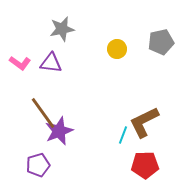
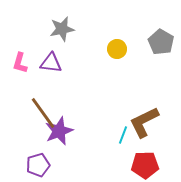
gray pentagon: rotated 30 degrees counterclockwise
pink L-shape: rotated 70 degrees clockwise
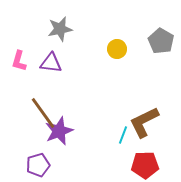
gray star: moved 2 px left
gray pentagon: moved 1 px up
pink L-shape: moved 1 px left, 2 px up
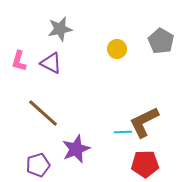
purple triangle: rotated 20 degrees clockwise
brown line: rotated 12 degrees counterclockwise
purple star: moved 17 px right, 18 px down
cyan line: moved 3 px up; rotated 66 degrees clockwise
red pentagon: moved 1 px up
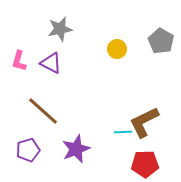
brown line: moved 2 px up
purple pentagon: moved 10 px left, 15 px up
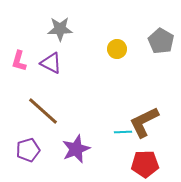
gray star: rotated 10 degrees clockwise
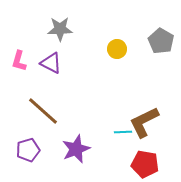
red pentagon: rotated 12 degrees clockwise
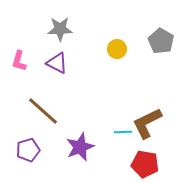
purple triangle: moved 6 px right
brown L-shape: moved 3 px right, 1 px down
purple star: moved 4 px right, 2 px up
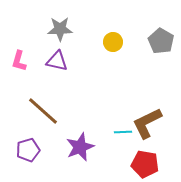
yellow circle: moved 4 px left, 7 px up
purple triangle: moved 2 px up; rotated 15 degrees counterclockwise
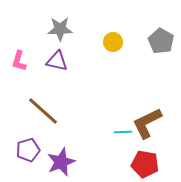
purple star: moved 19 px left, 15 px down
